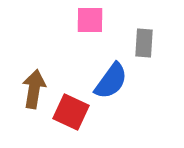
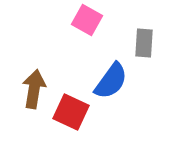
pink square: moved 3 px left; rotated 28 degrees clockwise
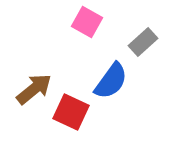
pink square: moved 2 px down
gray rectangle: moved 1 px left, 1 px up; rotated 44 degrees clockwise
brown arrow: rotated 42 degrees clockwise
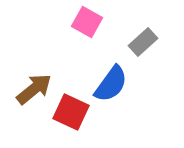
blue semicircle: moved 3 px down
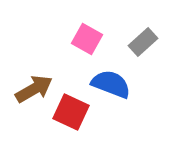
pink square: moved 17 px down
blue semicircle: rotated 105 degrees counterclockwise
brown arrow: rotated 9 degrees clockwise
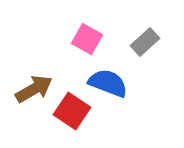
gray rectangle: moved 2 px right
blue semicircle: moved 3 px left, 1 px up
red square: moved 1 px right, 1 px up; rotated 9 degrees clockwise
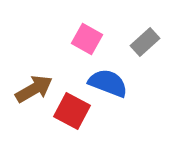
red square: rotated 6 degrees counterclockwise
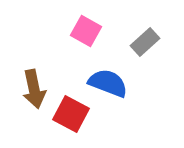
pink square: moved 1 px left, 8 px up
brown arrow: rotated 108 degrees clockwise
red square: moved 1 px left, 3 px down
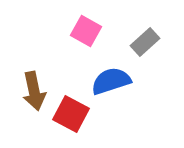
blue semicircle: moved 3 px right, 2 px up; rotated 39 degrees counterclockwise
brown arrow: moved 2 px down
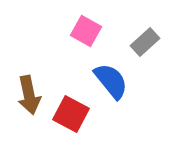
blue semicircle: rotated 69 degrees clockwise
brown arrow: moved 5 px left, 4 px down
